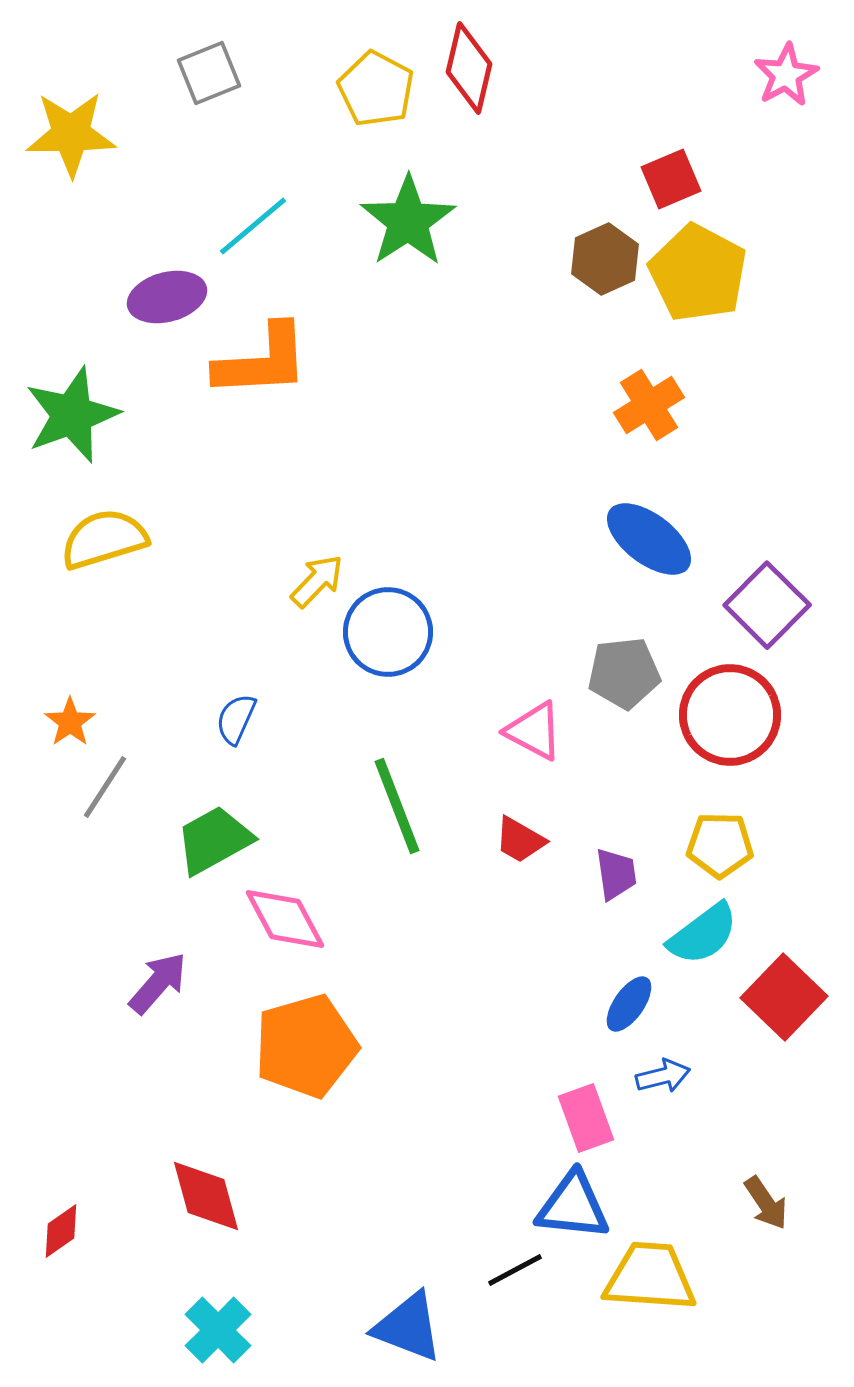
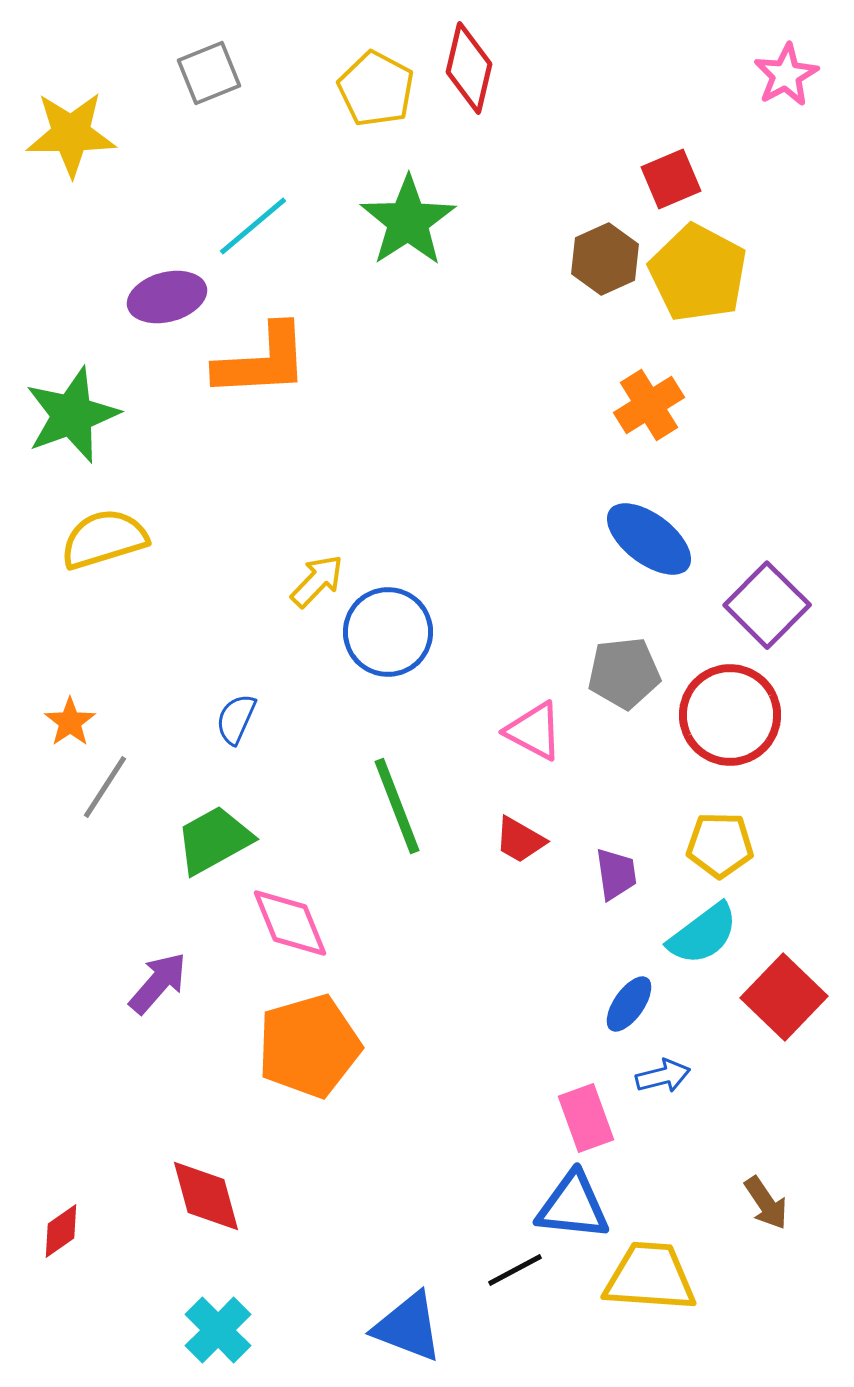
pink diamond at (285, 919): moved 5 px right, 4 px down; rotated 6 degrees clockwise
orange pentagon at (306, 1046): moved 3 px right
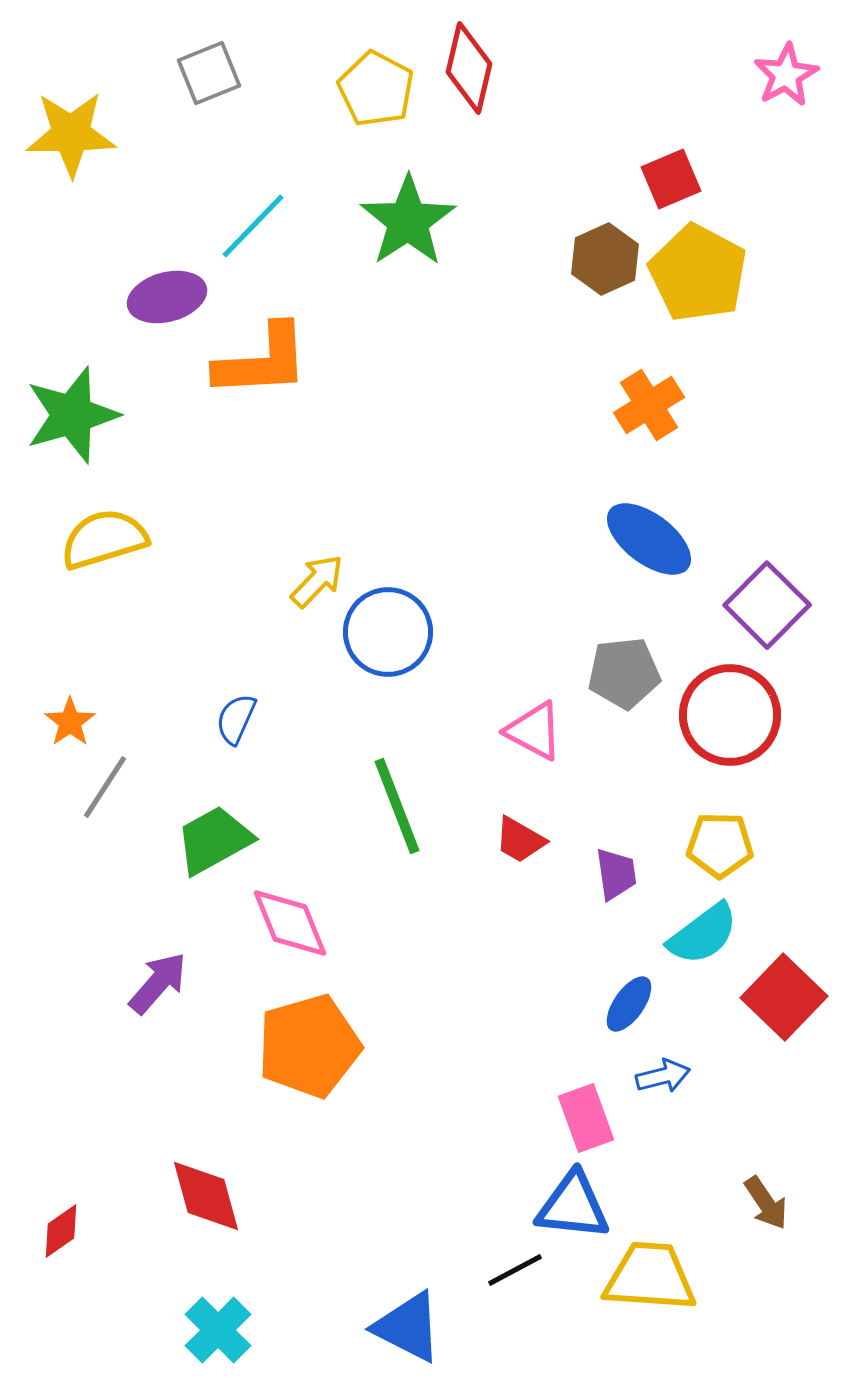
cyan line at (253, 226): rotated 6 degrees counterclockwise
green star at (72, 415): rotated 4 degrees clockwise
blue triangle at (408, 1327): rotated 6 degrees clockwise
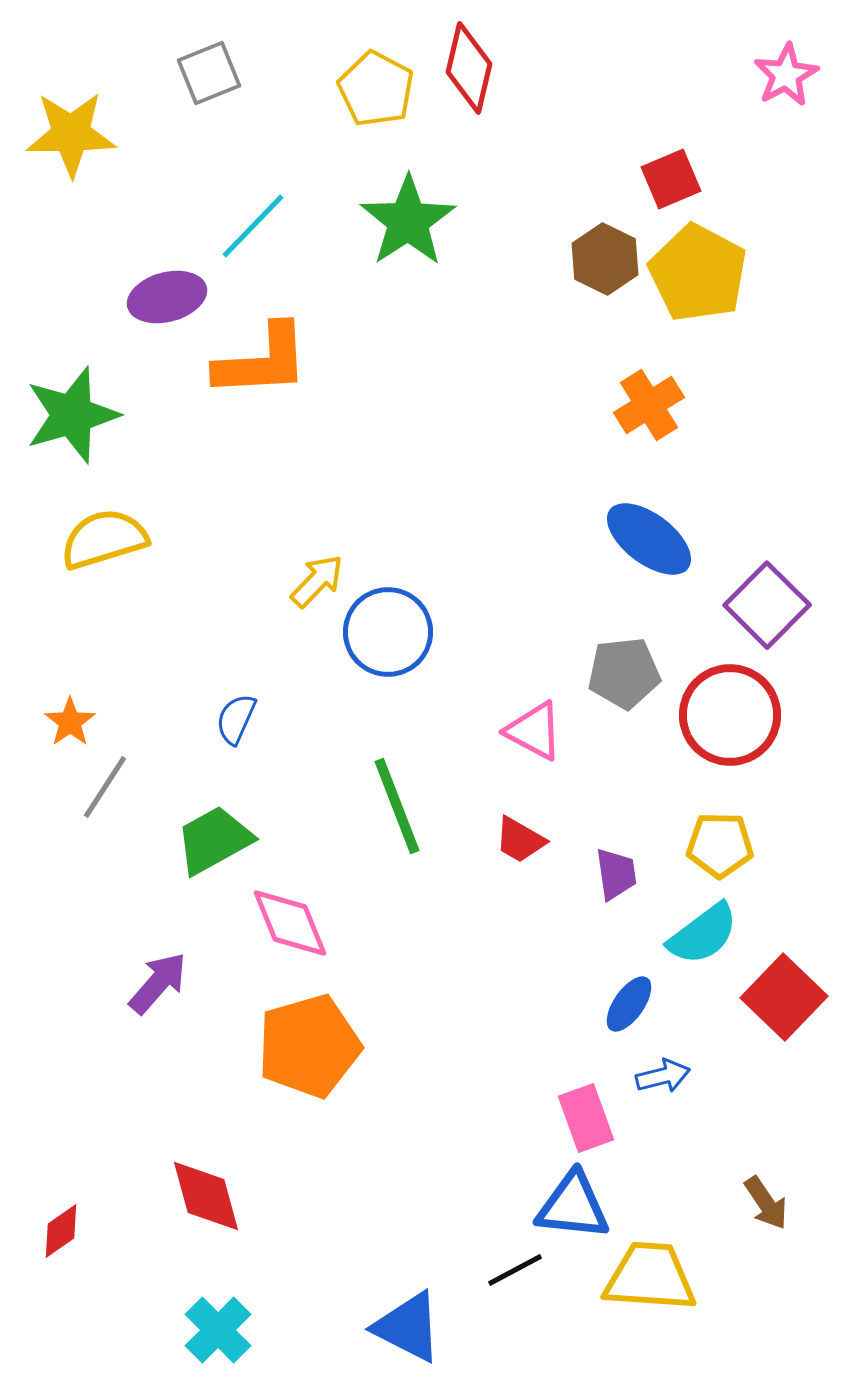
brown hexagon at (605, 259): rotated 10 degrees counterclockwise
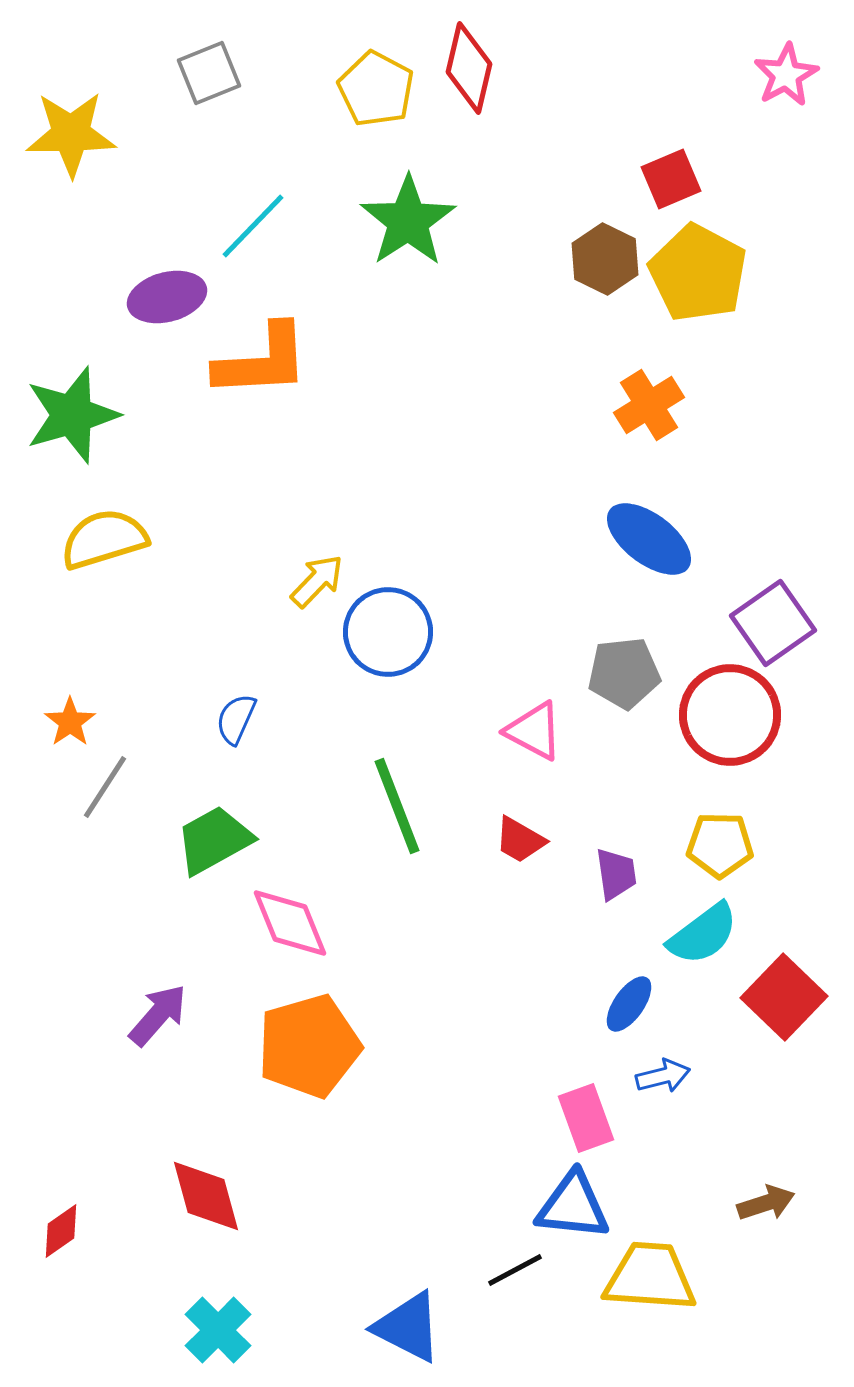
purple square at (767, 605): moved 6 px right, 18 px down; rotated 10 degrees clockwise
purple arrow at (158, 983): moved 32 px down
brown arrow at (766, 1203): rotated 74 degrees counterclockwise
